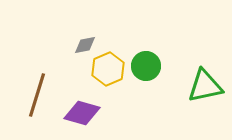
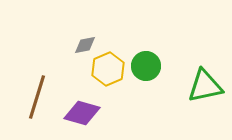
brown line: moved 2 px down
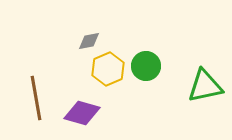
gray diamond: moved 4 px right, 4 px up
brown line: moved 1 px left, 1 px down; rotated 27 degrees counterclockwise
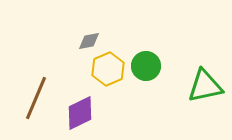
brown line: rotated 33 degrees clockwise
purple diamond: moved 2 px left; rotated 42 degrees counterclockwise
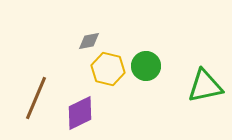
yellow hexagon: rotated 24 degrees counterclockwise
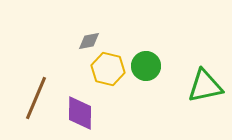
purple diamond: rotated 63 degrees counterclockwise
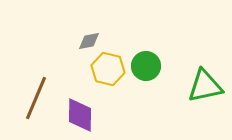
purple diamond: moved 2 px down
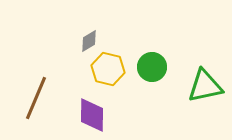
gray diamond: rotated 20 degrees counterclockwise
green circle: moved 6 px right, 1 px down
purple diamond: moved 12 px right
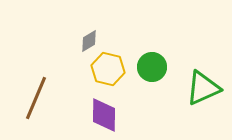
green triangle: moved 2 px left, 2 px down; rotated 12 degrees counterclockwise
purple diamond: moved 12 px right
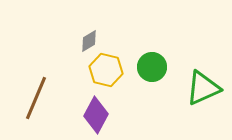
yellow hexagon: moved 2 px left, 1 px down
purple diamond: moved 8 px left; rotated 27 degrees clockwise
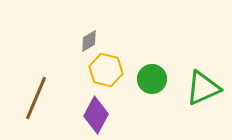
green circle: moved 12 px down
